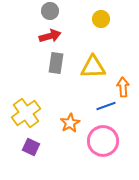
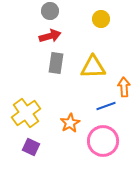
orange arrow: moved 1 px right
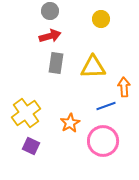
purple square: moved 1 px up
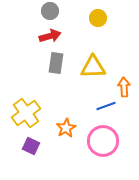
yellow circle: moved 3 px left, 1 px up
orange star: moved 4 px left, 5 px down
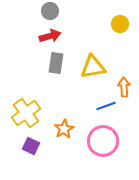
yellow circle: moved 22 px right, 6 px down
yellow triangle: rotated 8 degrees counterclockwise
orange star: moved 2 px left, 1 px down
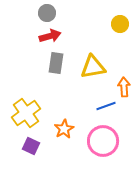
gray circle: moved 3 px left, 2 px down
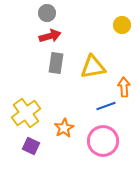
yellow circle: moved 2 px right, 1 px down
orange star: moved 1 px up
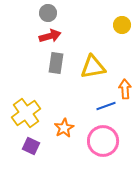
gray circle: moved 1 px right
orange arrow: moved 1 px right, 2 px down
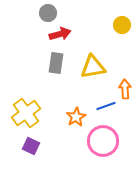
red arrow: moved 10 px right, 2 px up
orange star: moved 12 px right, 11 px up
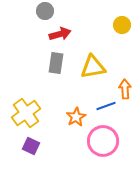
gray circle: moved 3 px left, 2 px up
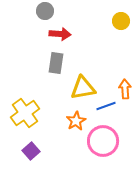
yellow circle: moved 1 px left, 4 px up
red arrow: rotated 20 degrees clockwise
yellow triangle: moved 10 px left, 21 px down
yellow cross: moved 1 px left
orange star: moved 4 px down
purple square: moved 5 px down; rotated 24 degrees clockwise
